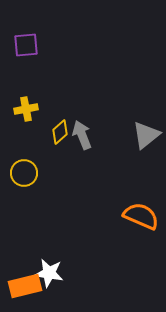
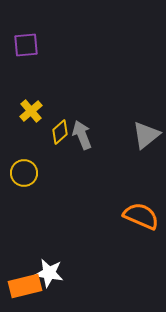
yellow cross: moved 5 px right, 2 px down; rotated 30 degrees counterclockwise
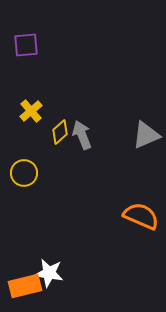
gray triangle: rotated 16 degrees clockwise
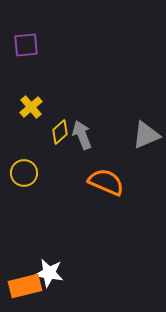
yellow cross: moved 4 px up
orange semicircle: moved 35 px left, 34 px up
